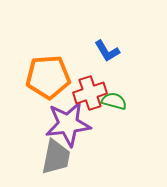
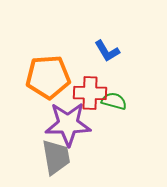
red cross: rotated 20 degrees clockwise
purple star: rotated 6 degrees clockwise
gray trapezoid: rotated 21 degrees counterclockwise
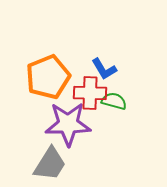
blue L-shape: moved 3 px left, 18 px down
orange pentagon: rotated 18 degrees counterclockwise
gray trapezoid: moved 6 px left, 7 px down; rotated 42 degrees clockwise
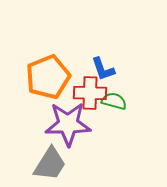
blue L-shape: moved 1 px left; rotated 12 degrees clockwise
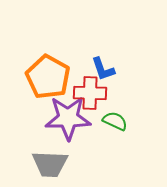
orange pentagon: rotated 21 degrees counterclockwise
green semicircle: moved 1 px right, 20 px down; rotated 10 degrees clockwise
purple star: moved 6 px up
gray trapezoid: rotated 60 degrees clockwise
